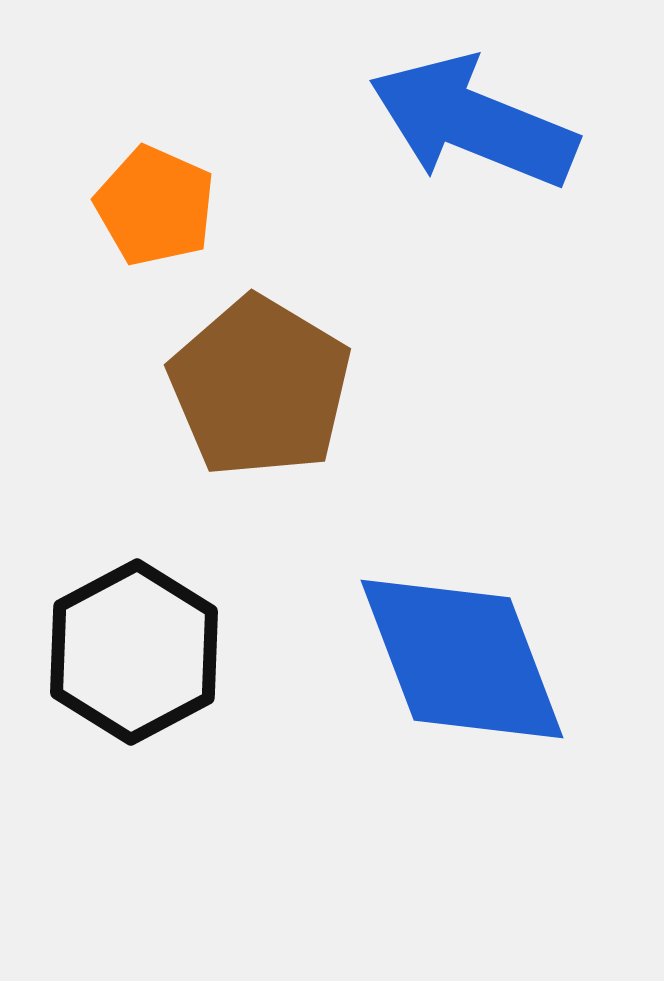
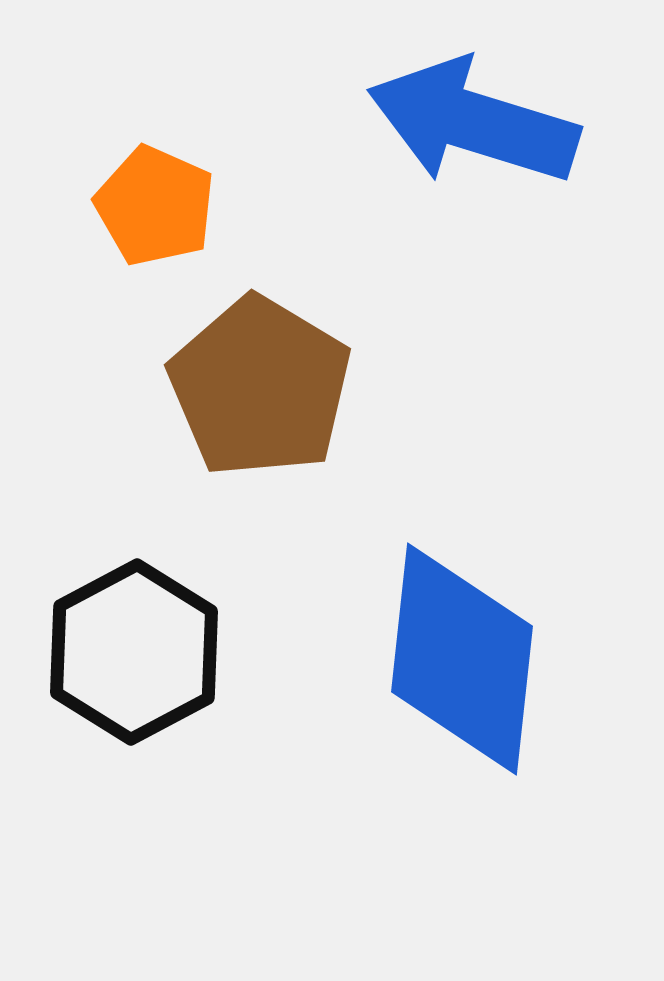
blue arrow: rotated 5 degrees counterclockwise
blue diamond: rotated 27 degrees clockwise
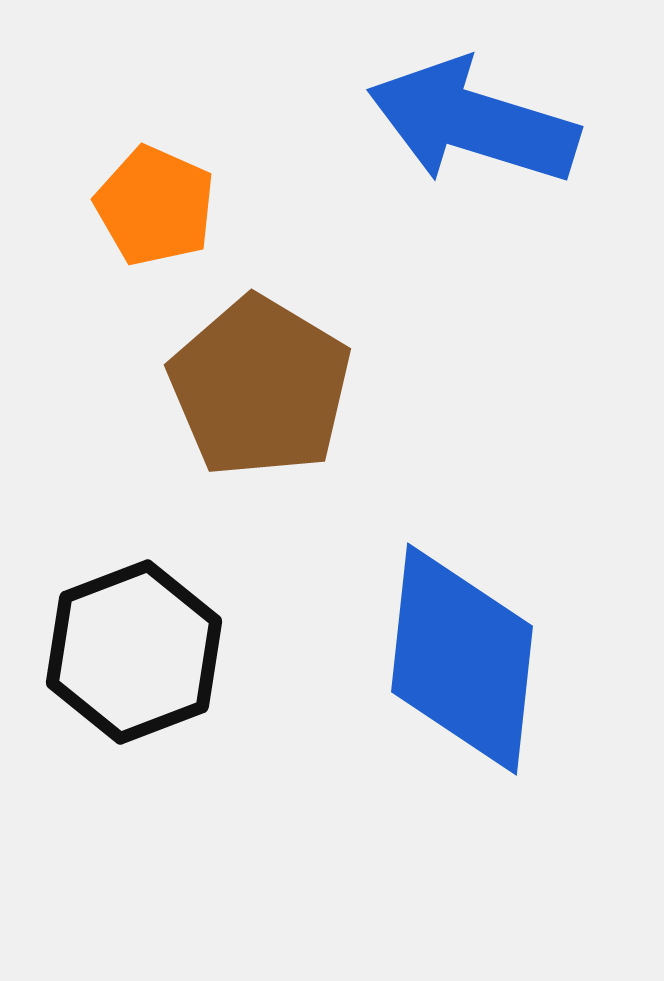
black hexagon: rotated 7 degrees clockwise
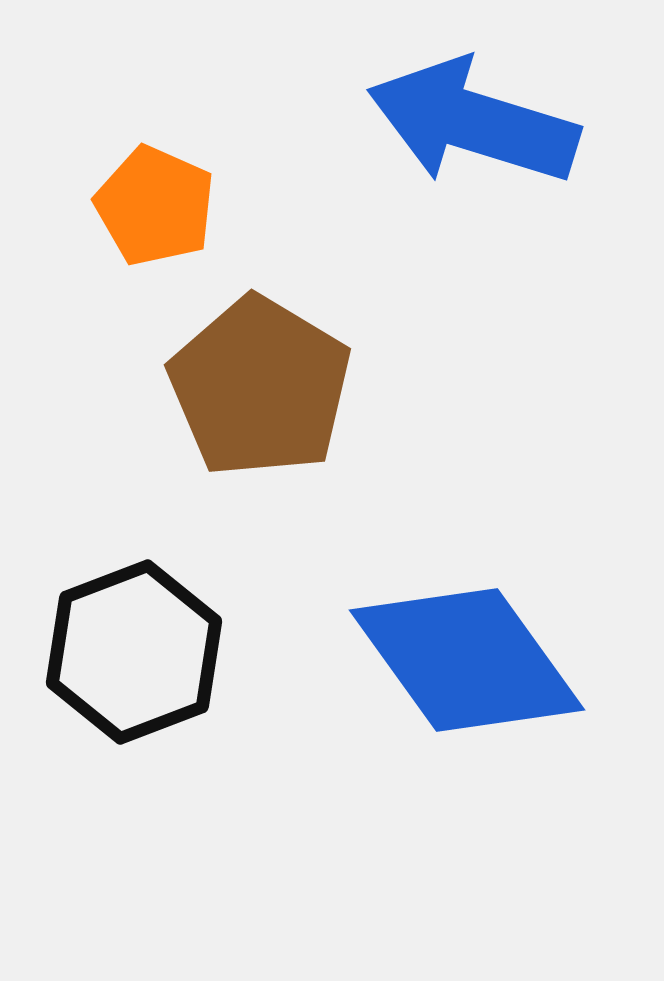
blue diamond: moved 5 px right, 1 px down; rotated 42 degrees counterclockwise
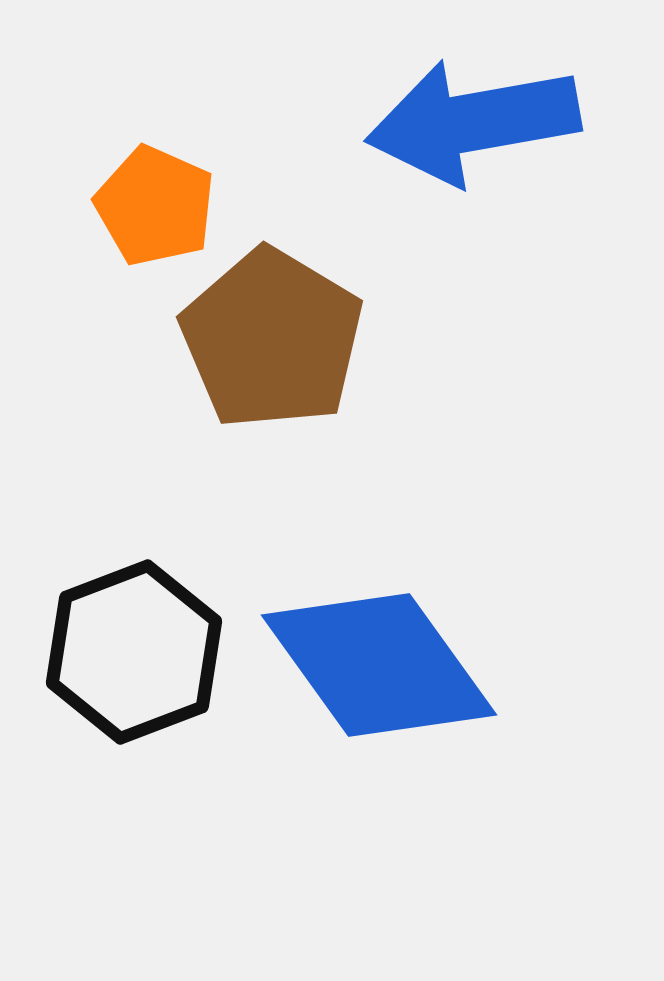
blue arrow: rotated 27 degrees counterclockwise
brown pentagon: moved 12 px right, 48 px up
blue diamond: moved 88 px left, 5 px down
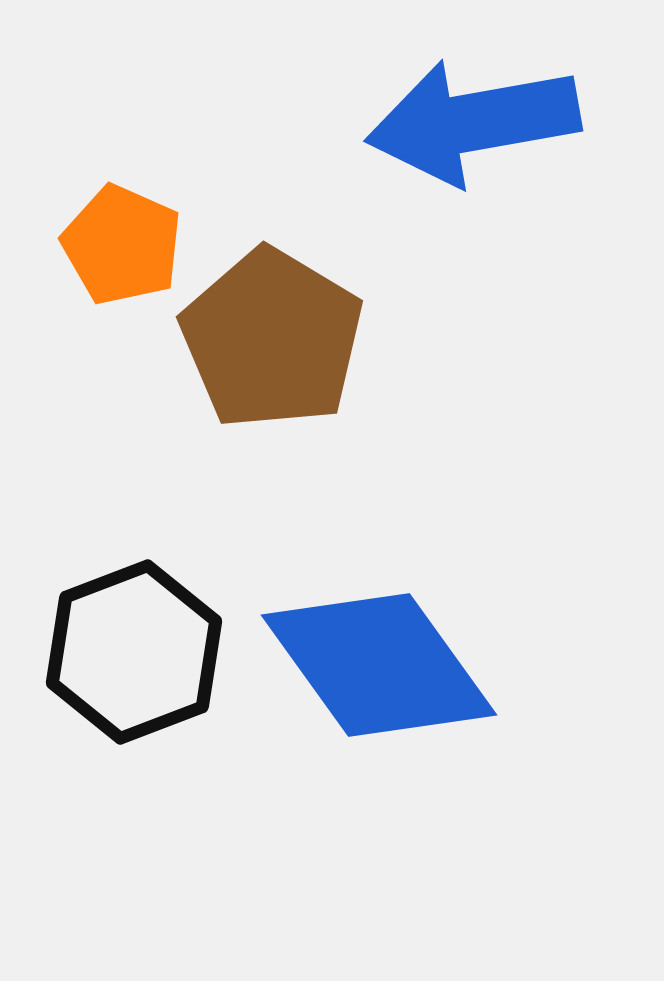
orange pentagon: moved 33 px left, 39 px down
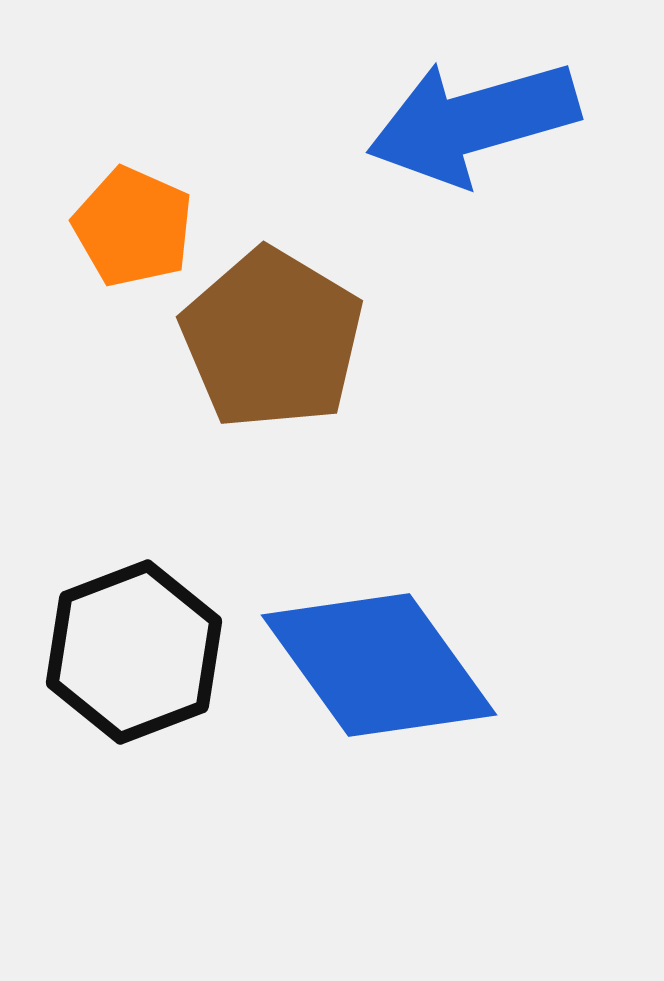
blue arrow: rotated 6 degrees counterclockwise
orange pentagon: moved 11 px right, 18 px up
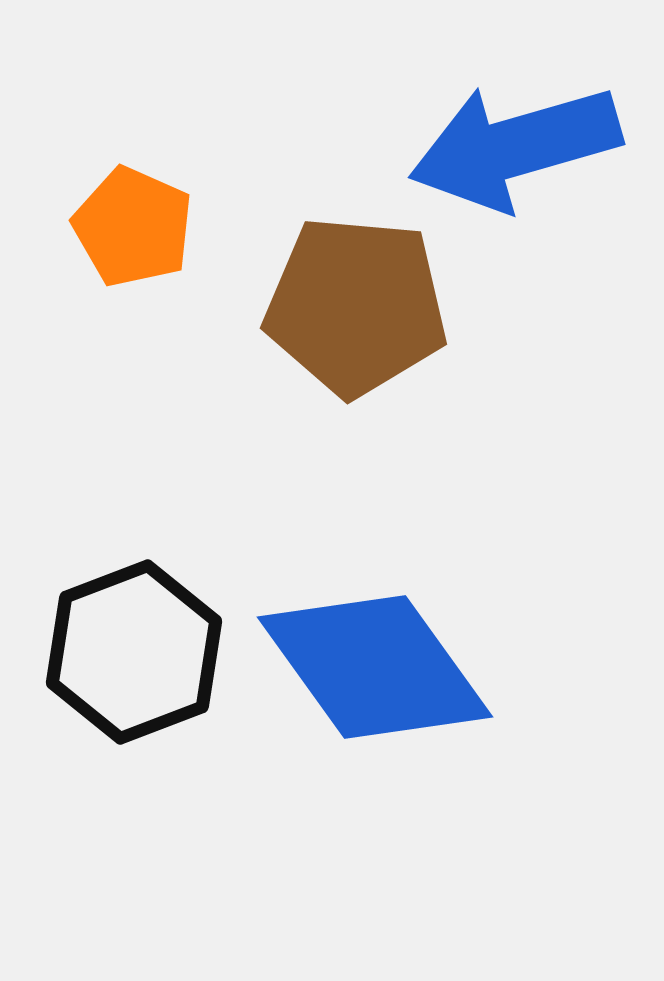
blue arrow: moved 42 px right, 25 px down
brown pentagon: moved 84 px right, 33 px up; rotated 26 degrees counterclockwise
blue diamond: moved 4 px left, 2 px down
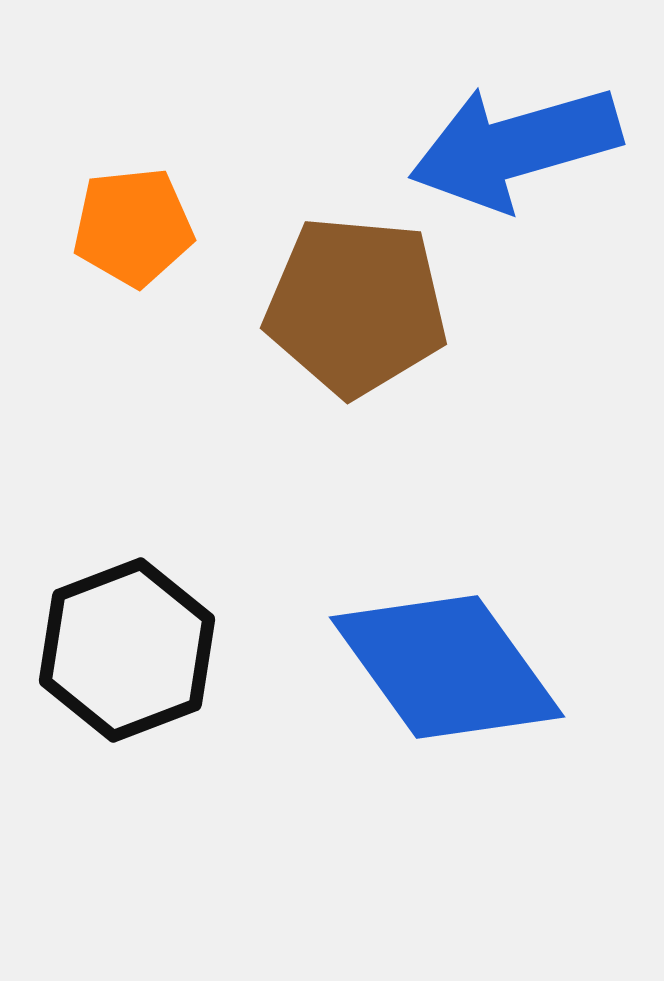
orange pentagon: rotated 30 degrees counterclockwise
black hexagon: moved 7 px left, 2 px up
blue diamond: moved 72 px right
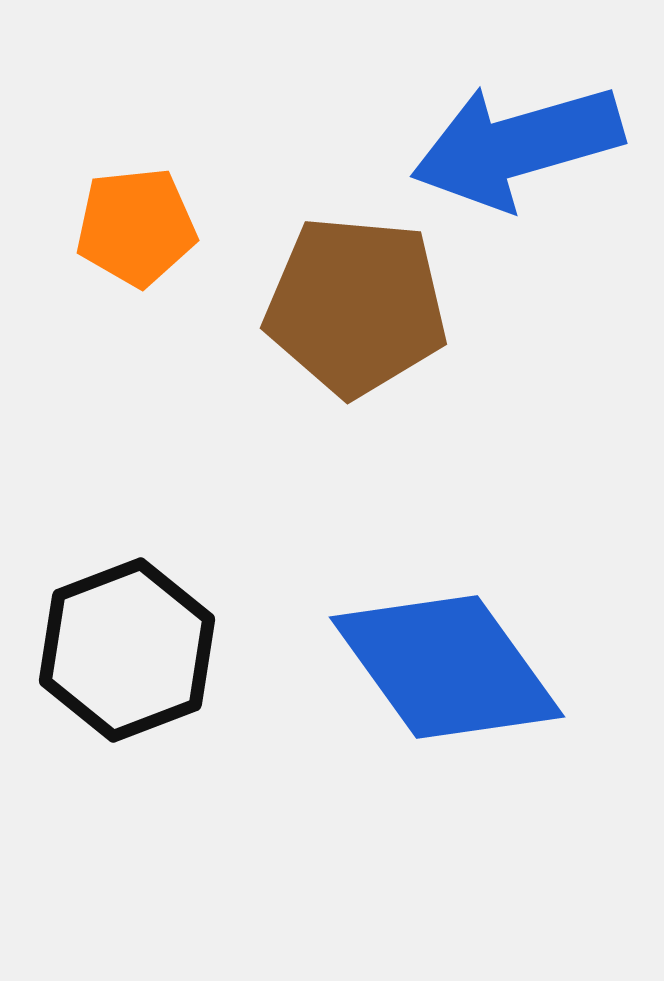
blue arrow: moved 2 px right, 1 px up
orange pentagon: moved 3 px right
